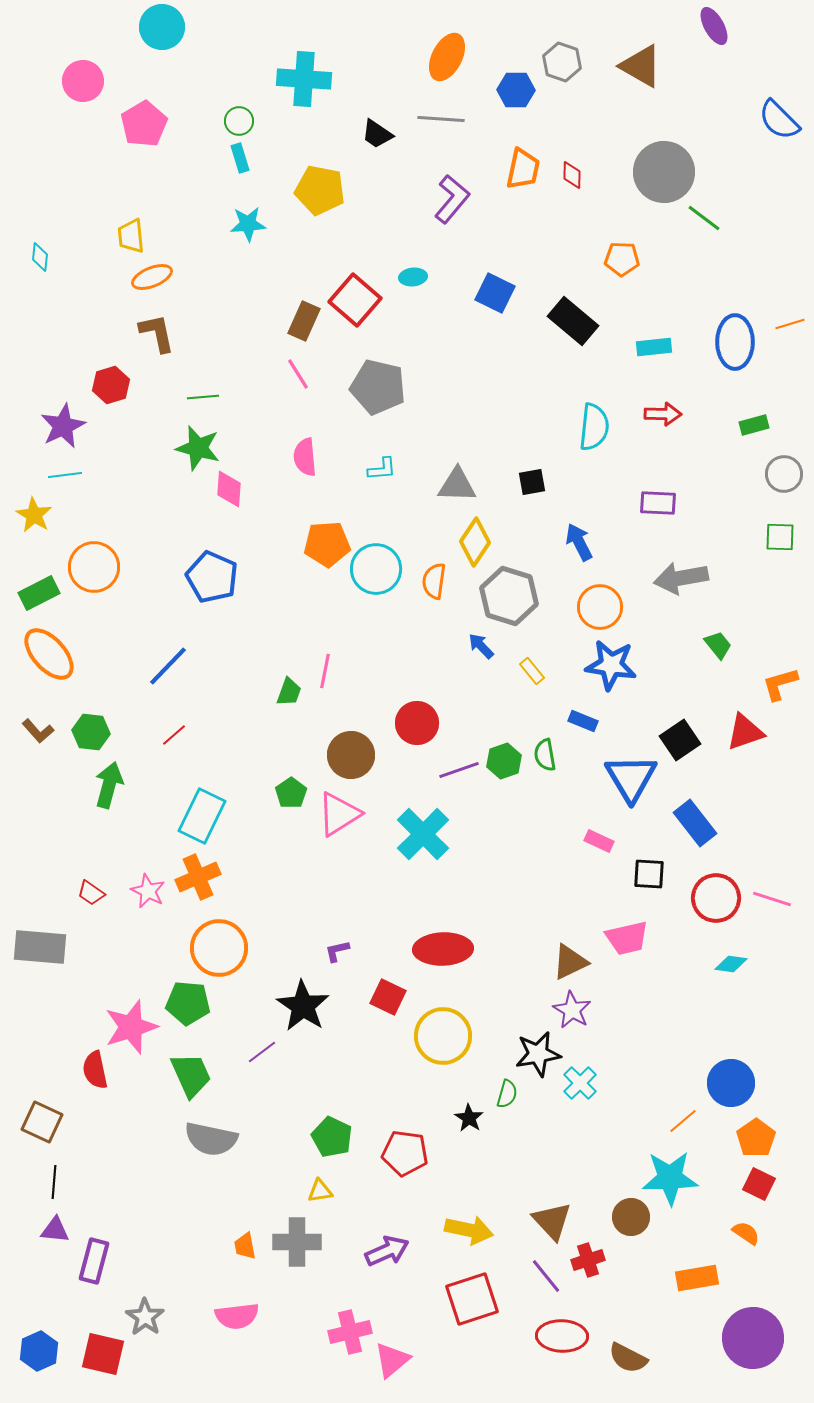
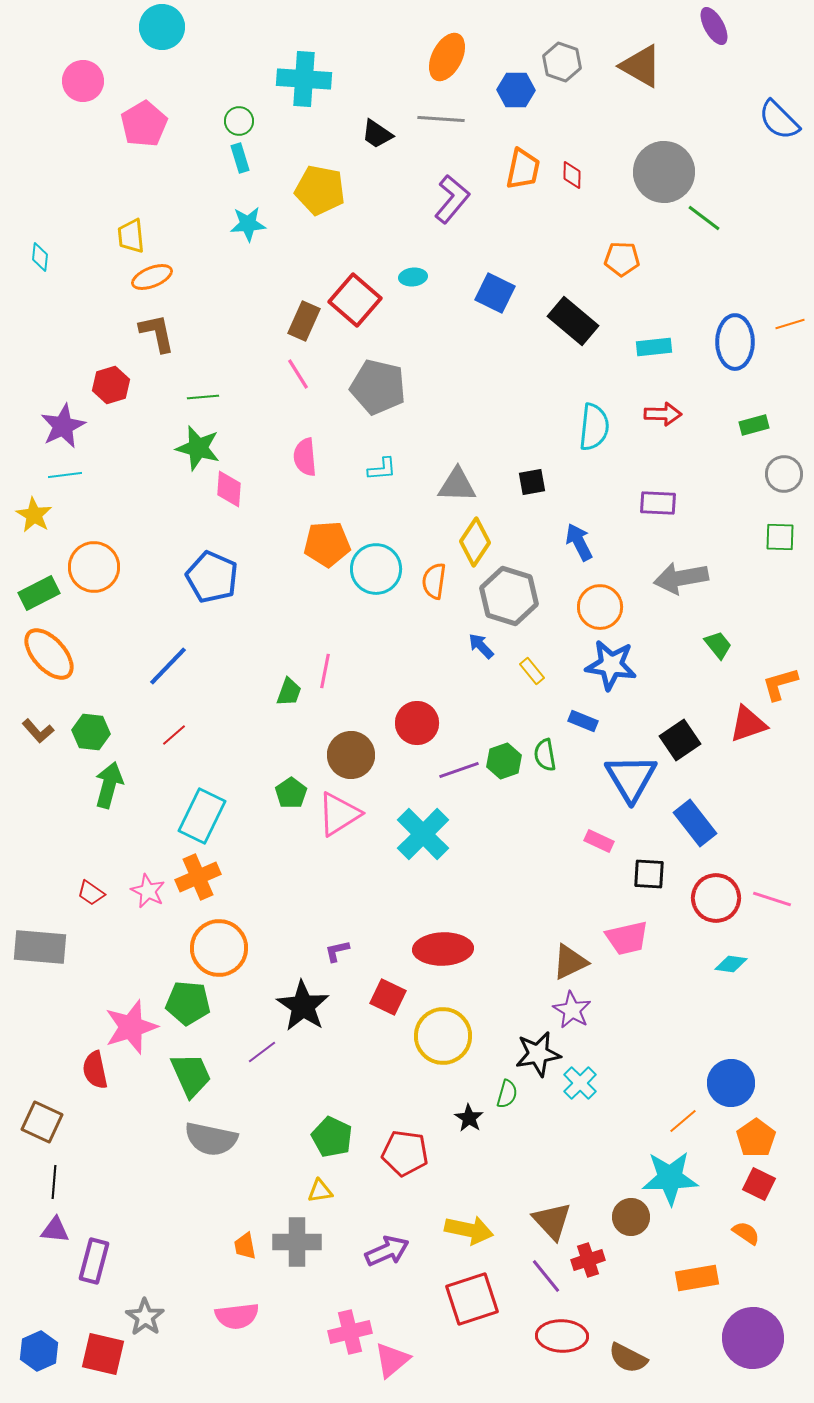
red triangle at (745, 732): moved 3 px right, 8 px up
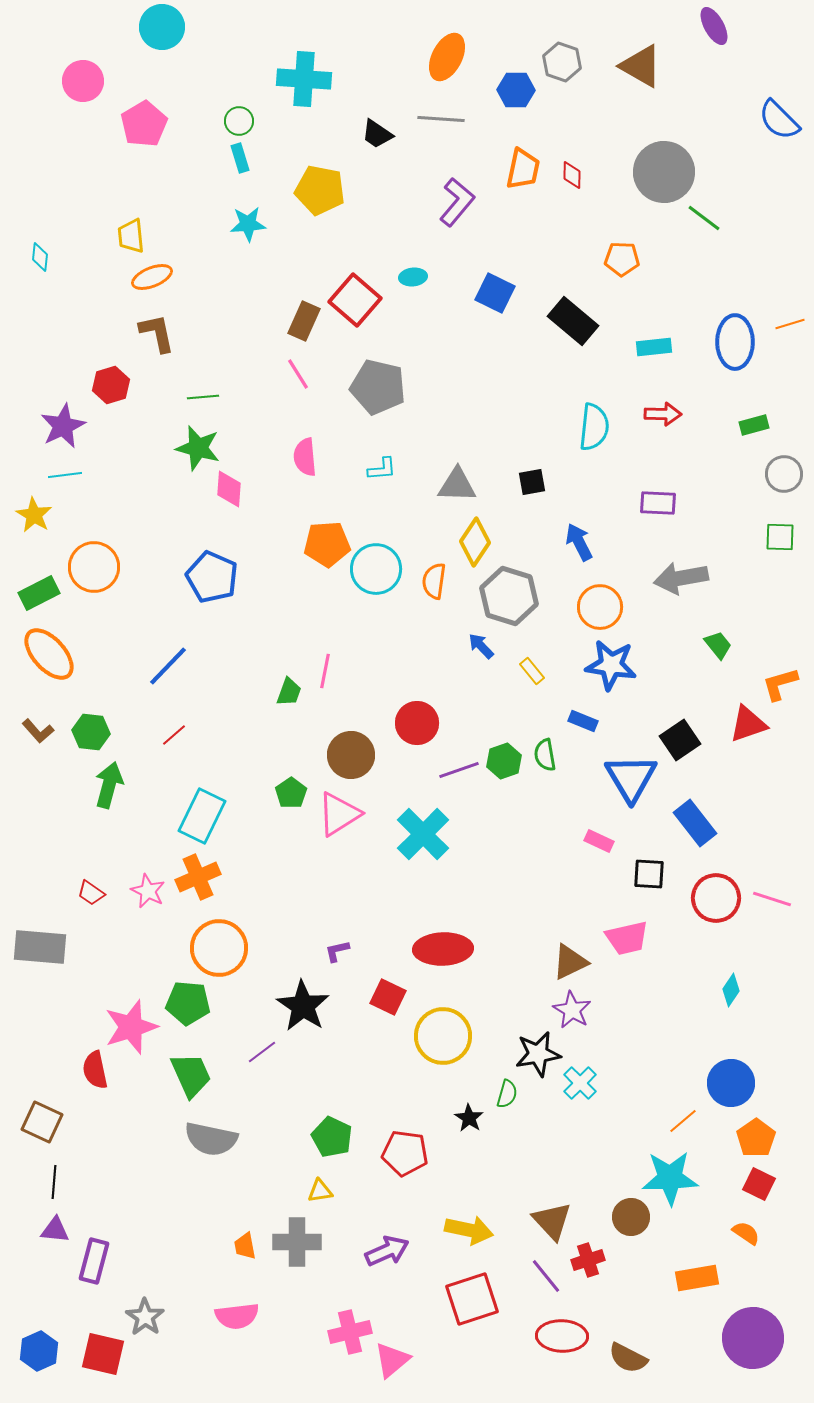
purple L-shape at (452, 199): moved 5 px right, 3 px down
cyan diamond at (731, 964): moved 26 px down; rotated 64 degrees counterclockwise
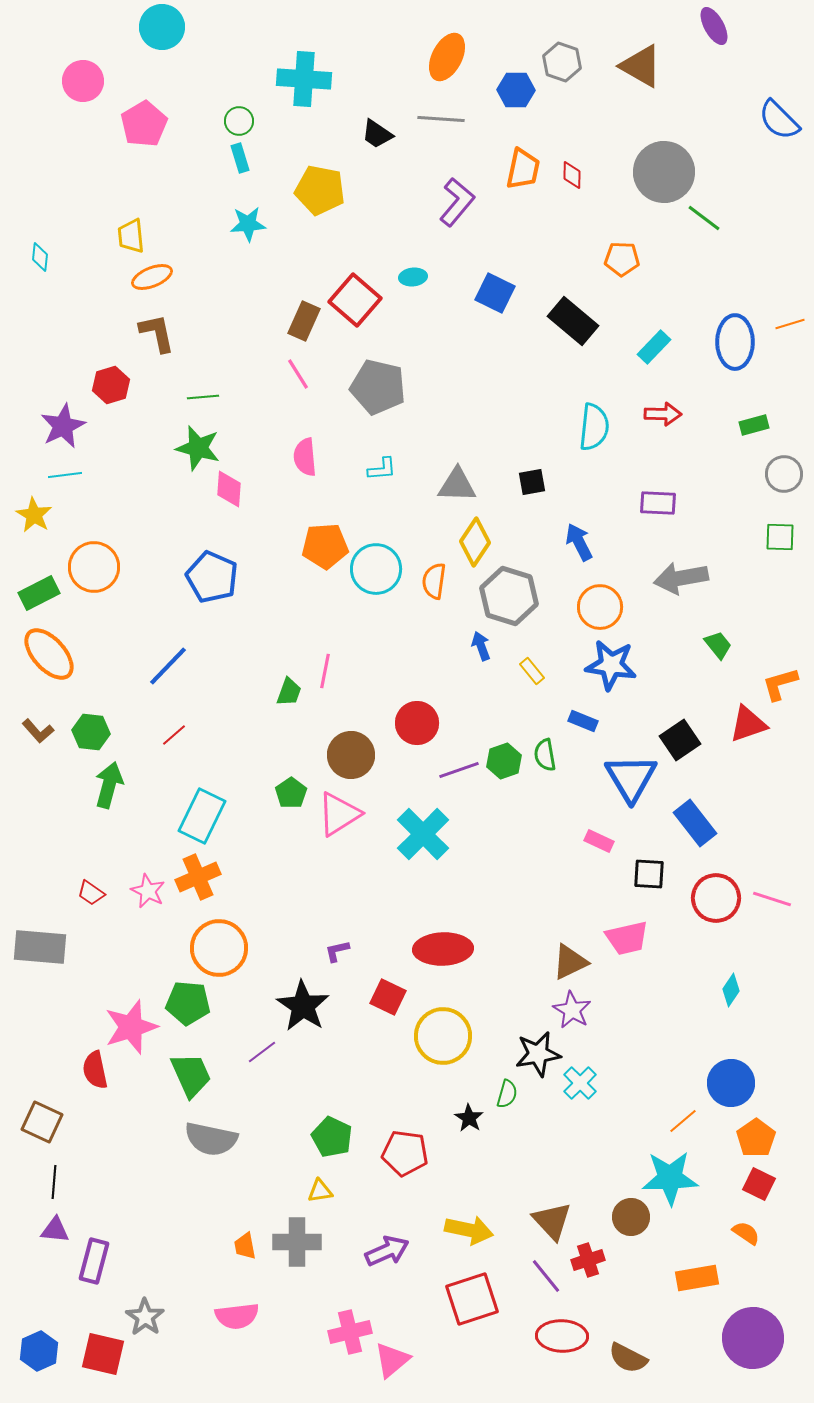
cyan rectangle at (654, 347): rotated 40 degrees counterclockwise
orange pentagon at (327, 544): moved 2 px left, 2 px down
blue arrow at (481, 646): rotated 24 degrees clockwise
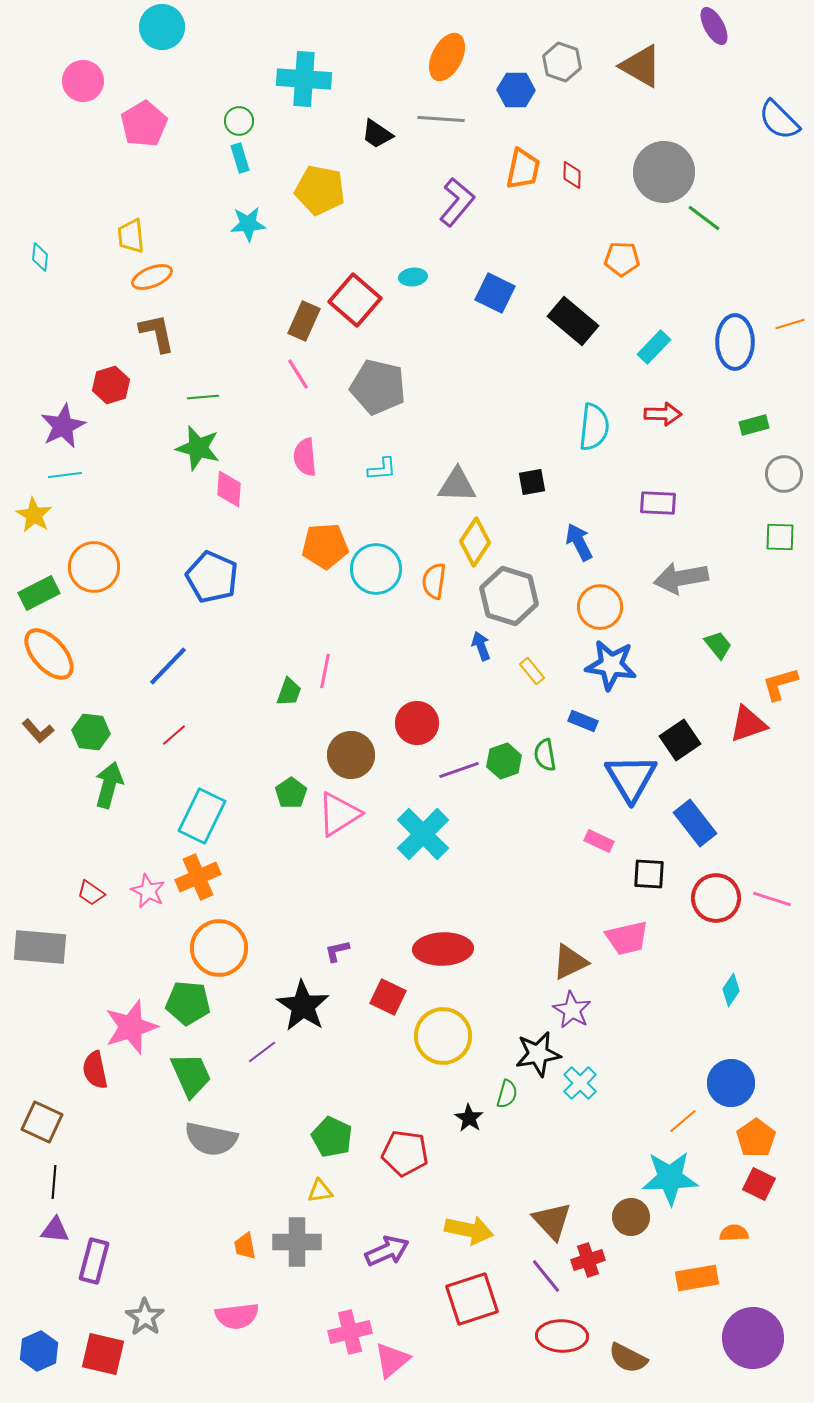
orange semicircle at (746, 1233): moved 12 px left; rotated 36 degrees counterclockwise
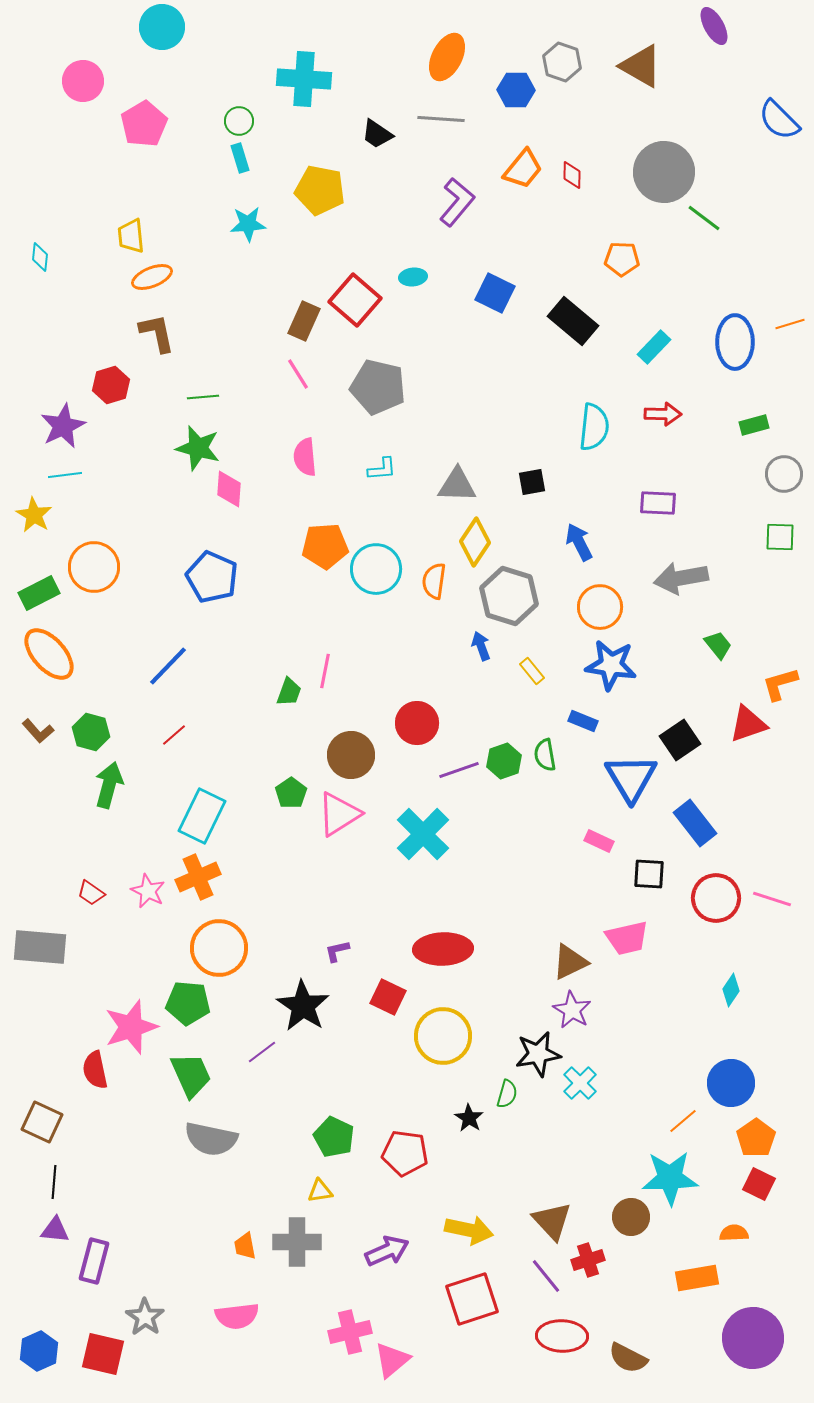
orange trapezoid at (523, 169): rotated 27 degrees clockwise
green hexagon at (91, 732): rotated 9 degrees clockwise
green pentagon at (332, 1137): moved 2 px right
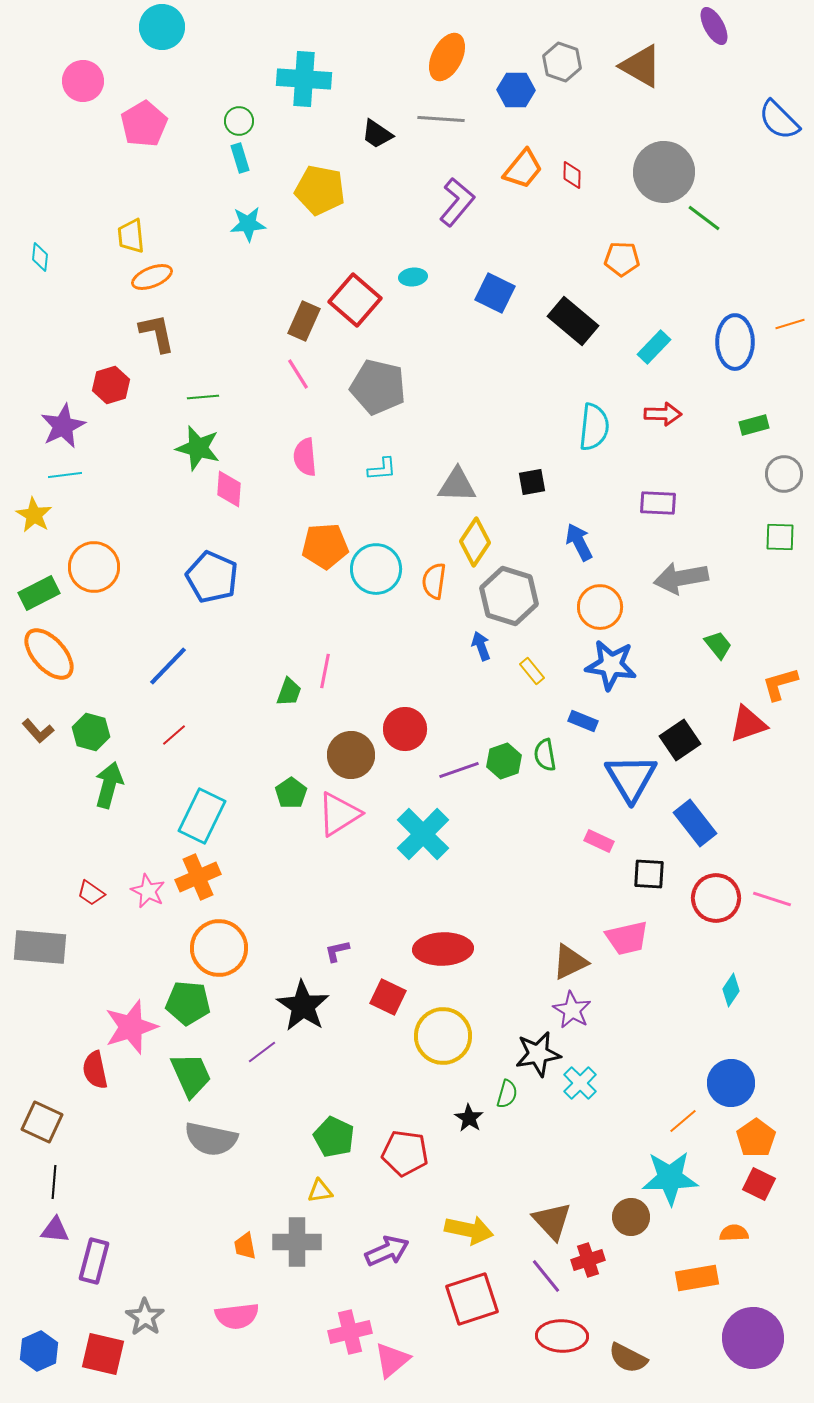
red circle at (417, 723): moved 12 px left, 6 px down
